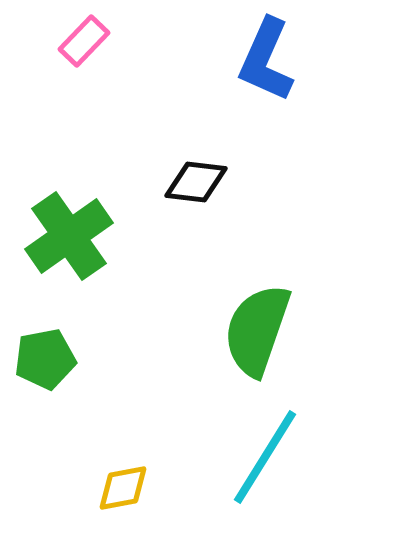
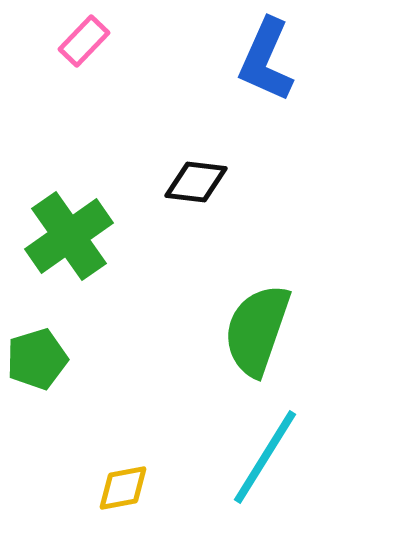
green pentagon: moved 8 px left; rotated 6 degrees counterclockwise
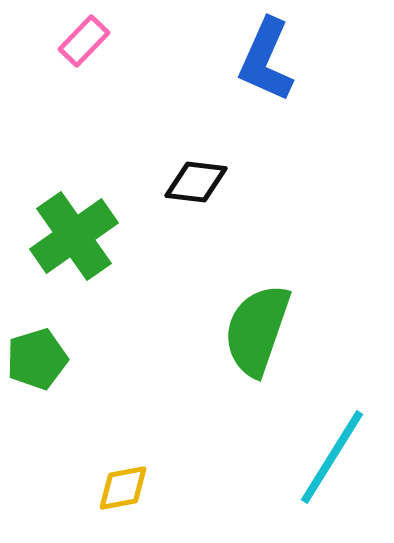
green cross: moved 5 px right
cyan line: moved 67 px right
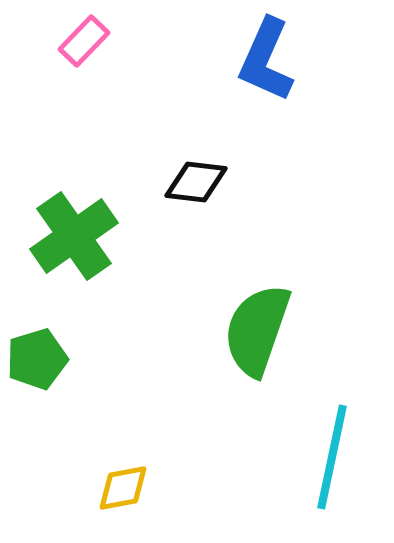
cyan line: rotated 20 degrees counterclockwise
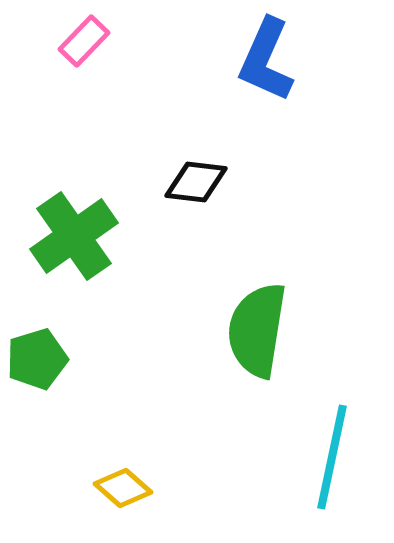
green semicircle: rotated 10 degrees counterclockwise
yellow diamond: rotated 52 degrees clockwise
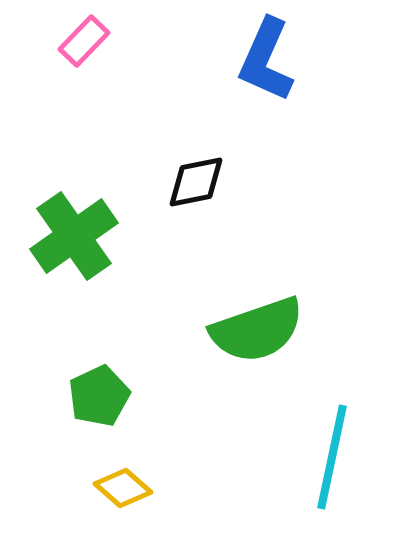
black diamond: rotated 18 degrees counterclockwise
green semicircle: rotated 118 degrees counterclockwise
green pentagon: moved 62 px right, 37 px down; rotated 8 degrees counterclockwise
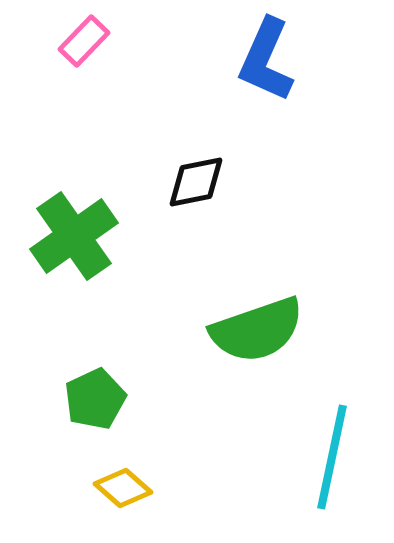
green pentagon: moved 4 px left, 3 px down
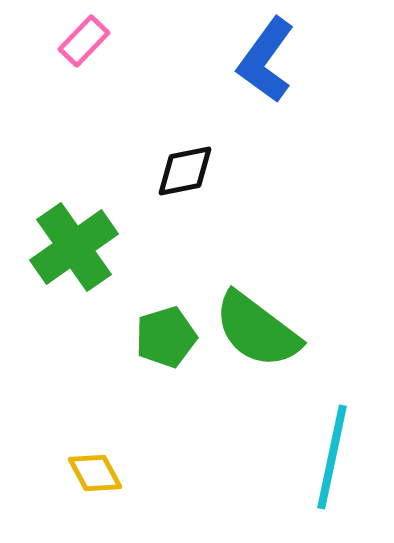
blue L-shape: rotated 12 degrees clockwise
black diamond: moved 11 px left, 11 px up
green cross: moved 11 px down
green semicircle: rotated 56 degrees clockwise
green pentagon: moved 71 px right, 62 px up; rotated 8 degrees clockwise
yellow diamond: moved 28 px left, 15 px up; rotated 20 degrees clockwise
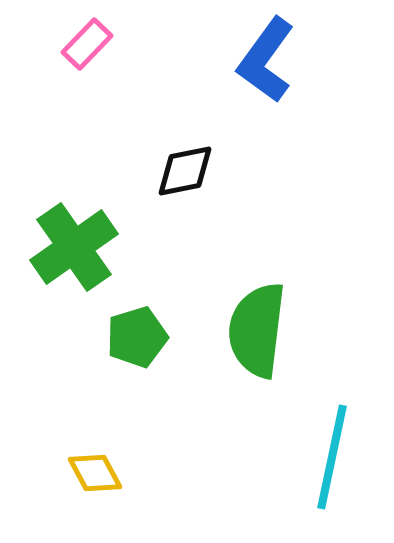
pink rectangle: moved 3 px right, 3 px down
green semicircle: rotated 60 degrees clockwise
green pentagon: moved 29 px left
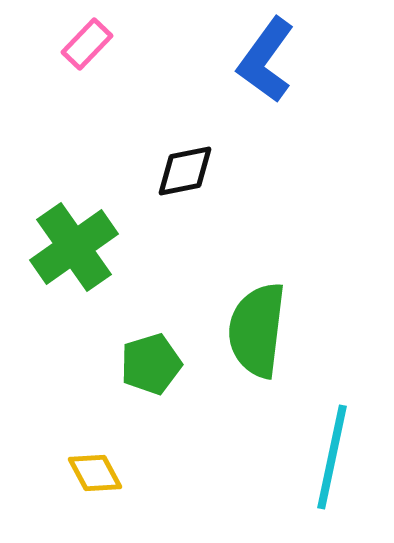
green pentagon: moved 14 px right, 27 px down
